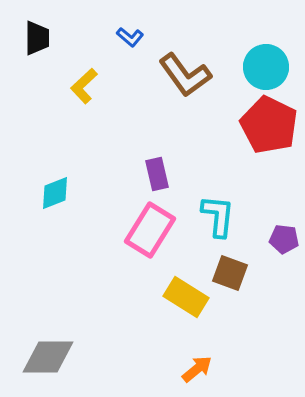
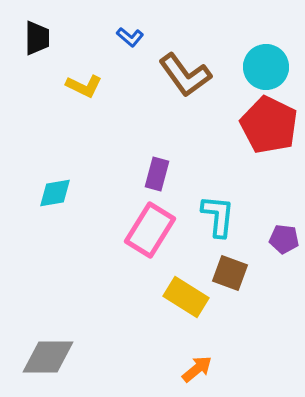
yellow L-shape: rotated 111 degrees counterclockwise
purple rectangle: rotated 28 degrees clockwise
cyan diamond: rotated 12 degrees clockwise
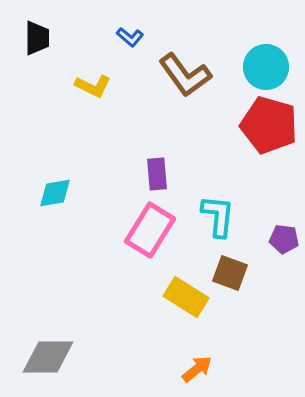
yellow L-shape: moved 9 px right
red pentagon: rotated 10 degrees counterclockwise
purple rectangle: rotated 20 degrees counterclockwise
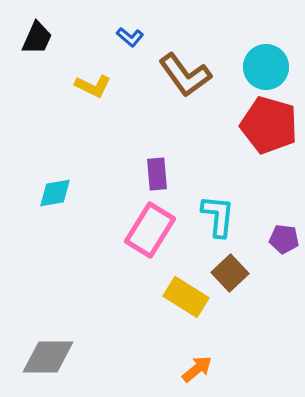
black trapezoid: rotated 24 degrees clockwise
brown square: rotated 27 degrees clockwise
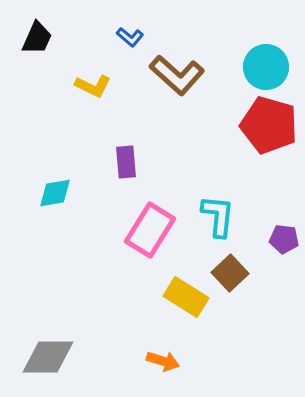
brown L-shape: moved 8 px left; rotated 12 degrees counterclockwise
purple rectangle: moved 31 px left, 12 px up
orange arrow: moved 34 px left, 8 px up; rotated 56 degrees clockwise
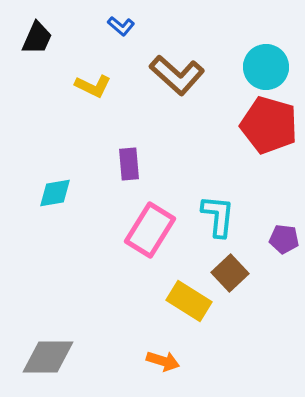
blue L-shape: moved 9 px left, 11 px up
purple rectangle: moved 3 px right, 2 px down
yellow rectangle: moved 3 px right, 4 px down
